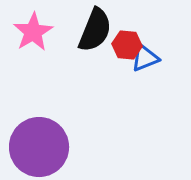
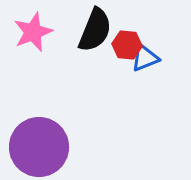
pink star: rotated 9 degrees clockwise
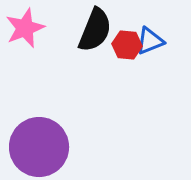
pink star: moved 8 px left, 4 px up
blue triangle: moved 5 px right, 17 px up
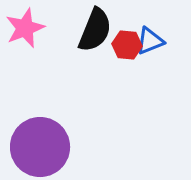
purple circle: moved 1 px right
